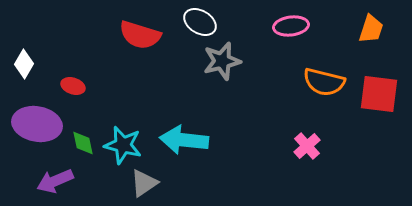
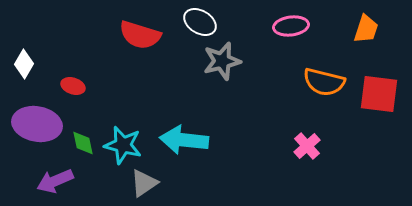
orange trapezoid: moved 5 px left
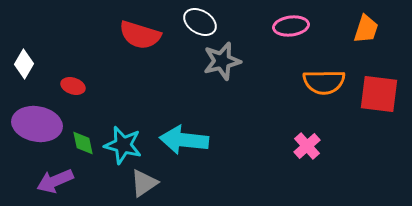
orange semicircle: rotated 15 degrees counterclockwise
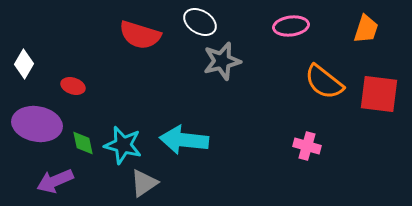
orange semicircle: rotated 39 degrees clockwise
pink cross: rotated 32 degrees counterclockwise
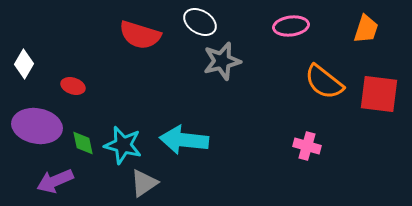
purple ellipse: moved 2 px down
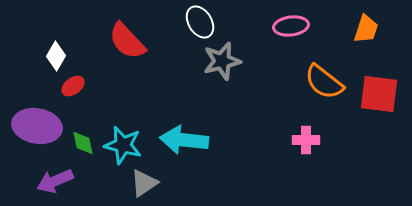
white ellipse: rotated 28 degrees clockwise
red semicircle: moved 13 px left, 6 px down; rotated 30 degrees clockwise
white diamond: moved 32 px right, 8 px up
red ellipse: rotated 55 degrees counterclockwise
pink cross: moved 1 px left, 6 px up; rotated 16 degrees counterclockwise
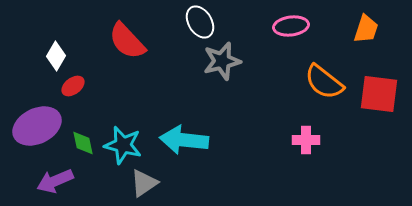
purple ellipse: rotated 36 degrees counterclockwise
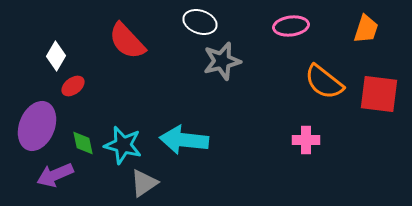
white ellipse: rotated 40 degrees counterclockwise
purple ellipse: rotated 42 degrees counterclockwise
purple arrow: moved 6 px up
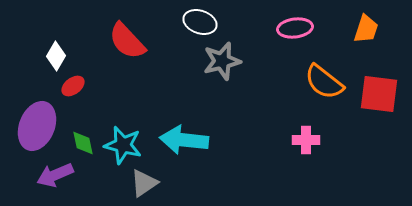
pink ellipse: moved 4 px right, 2 px down
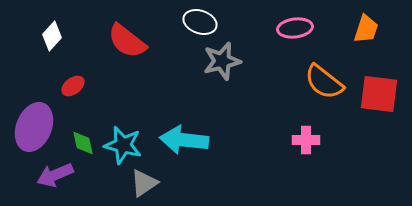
red semicircle: rotated 9 degrees counterclockwise
white diamond: moved 4 px left, 20 px up; rotated 12 degrees clockwise
purple ellipse: moved 3 px left, 1 px down
